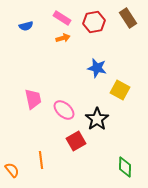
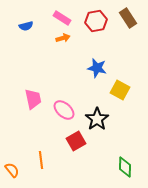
red hexagon: moved 2 px right, 1 px up
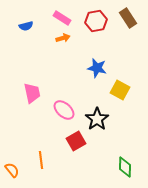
pink trapezoid: moved 1 px left, 6 px up
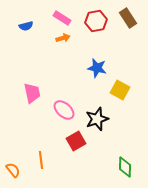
black star: rotated 15 degrees clockwise
orange semicircle: moved 1 px right
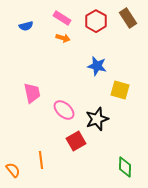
red hexagon: rotated 20 degrees counterclockwise
orange arrow: rotated 32 degrees clockwise
blue star: moved 2 px up
yellow square: rotated 12 degrees counterclockwise
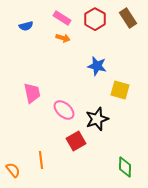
red hexagon: moved 1 px left, 2 px up
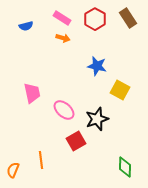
yellow square: rotated 12 degrees clockwise
orange semicircle: rotated 119 degrees counterclockwise
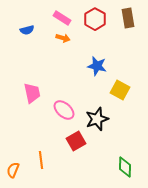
brown rectangle: rotated 24 degrees clockwise
blue semicircle: moved 1 px right, 4 px down
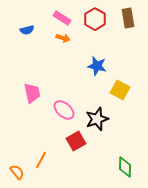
orange line: rotated 36 degrees clockwise
orange semicircle: moved 4 px right, 2 px down; rotated 119 degrees clockwise
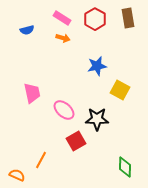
blue star: rotated 24 degrees counterclockwise
black star: rotated 20 degrees clockwise
orange semicircle: moved 3 px down; rotated 28 degrees counterclockwise
